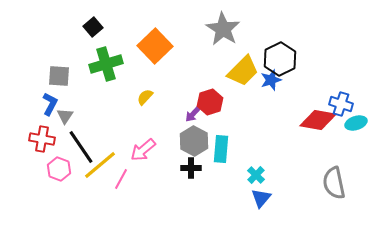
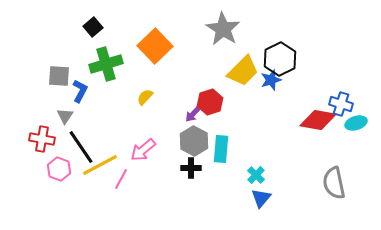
blue L-shape: moved 30 px right, 13 px up
yellow line: rotated 12 degrees clockwise
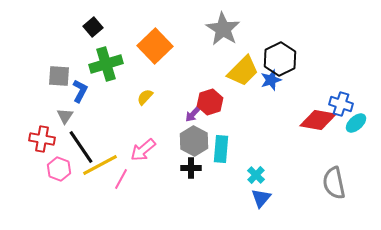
cyan ellipse: rotated 25 degrees counterclockwise
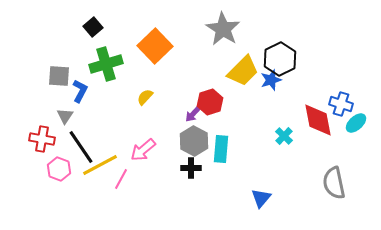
red diamond: rotated 69 degrees clockwise
cyan cross: moved 28 px right, 39 px up
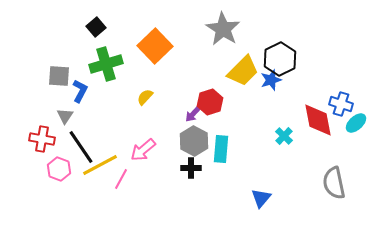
black square: moved 3 px right
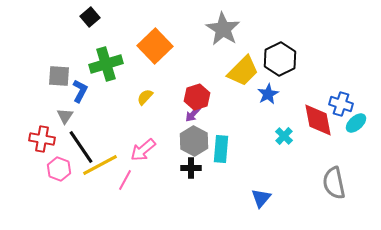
black square: moved 6 px left, 10 px up
blue star: moved 3 px left, 14 px down; rotated 10 degrees counterclockwise
red hexagon: moved 13 px left, 5 px up
pink line: moved 4 px right, 1 px down
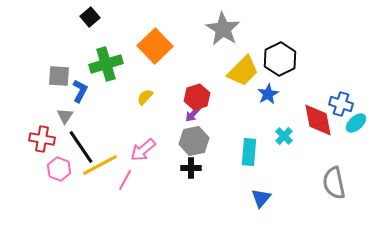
gray hexagon: rotated 20 degrees clockwise
cyan rectangle: moved 28 px right, 3 px down
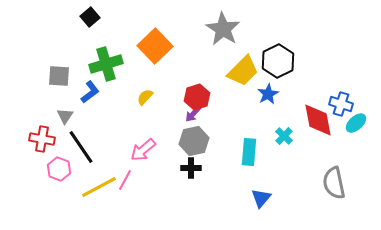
black hexagon: moved 2 px left, 2 px down
blue L-shape: moved 10 px right, 1 px down; rotated 25 degrees clockwise
yellow line: moved 1 px left, 22 px down
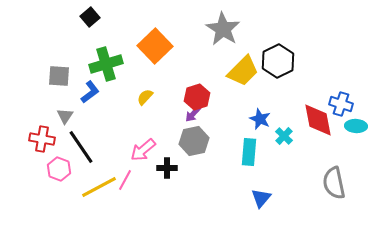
blue star: moved 8 px left, 25 px down; rotated 20 degrees counterclockwise
cyan ellipse: moved 3 px down; rotated 45 degrees clockwise
black cross: moved 24 px left
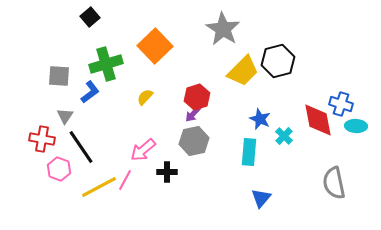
black hexagon: rotated 12 degrees clockwise
black cross: moved 4 px down
